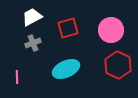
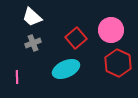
white trapezoid: rotated 110 degrees counterclockwise
red square: moved 8 px right, 10 px down; rotated 25 degrees counterclockwise
red hexagon: moved 2 px up
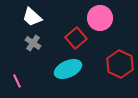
pink circle: moved 11 px left, 12 px up
gray cross: rotated 35 degrees counterclockwise
red hexagon: moved 2 px right, 1 px down
cyan ellipse: moved 2 px right
pink line: moved 4 px down; rotated 24 degrees counterclockwise
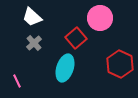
gray cross: moved 1 px right; rotated 14 degrees clockwise
cyan ellipse: moved 3 px left, 1 px up; rotated 48 degrees counterclockwise
